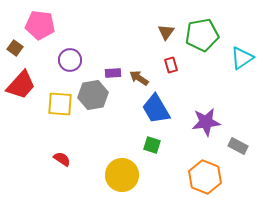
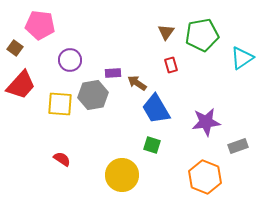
brown arrow: moved 2 px left, 5 px down
gray rectangle: rotated 48 degrees counterclockwise
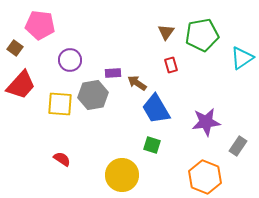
gray rectangle: rotated 36 degrees counterclockwise
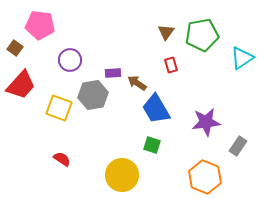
yellow square: moved 1 px left, 4 px down; rotated 16 degrees clockwise
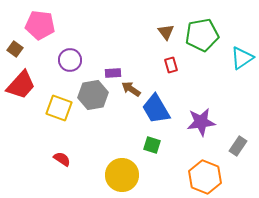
brown triangle: rotated 12 degrees counterclockwise
brown square: moved 1 px down
brown arrow: moved 6 px left, 6 px down
purple star: moved 5 px left
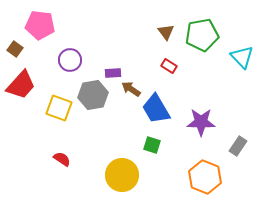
cyan triangle: moved 1 px up; rotated 40 degrees counterclockwise
red rectangle: moved 2 px left, 1 px down; rotated 42 degrees counterclockwise
purple star: rotated 8 degrees clockwise
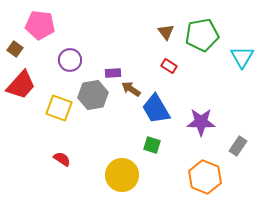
cyan triangle: rotated 15 degrees clockwise
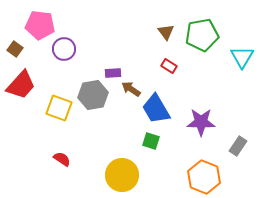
purple circle: moved 6 px left, 11 px up
green square: moved 1 px left, 4 px up
orange hexagon: moved 1 px left
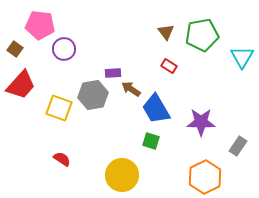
orange hexagon: moved 1 px right; rotated 12 degrees clockwise
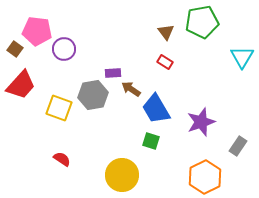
pink pentagon: moved 3 px left, 6 px down
green pentagon: moved 13 px up
red rectangle: moved 4 px left, 4 px up
purple star: rotated 20 degrees counterclockwise
